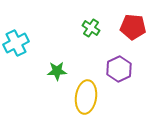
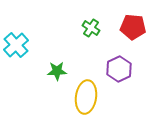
cyan cross: moved 2 px down; rotated 15 degrees counterclockwise
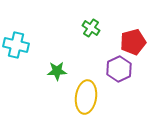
red pentagon: moved 15 px down; rotated 20 degrees counterclockwise
cyan cross: rotated 35 degrees counterclockwise
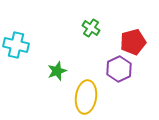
green star: rotated 18 degrees counterclockwise
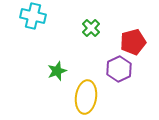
green cross: rotated 12 degrees clockwise
cyan cross: moved 17 px right, 29 px up
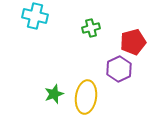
cyan cross: moved 2 px right
green cross: rotated 30 degrees clockwise
green star: moved 3 px left, 23 px down
